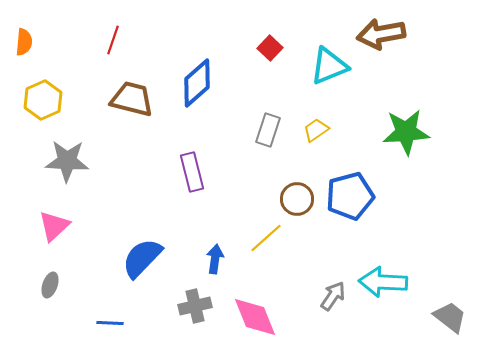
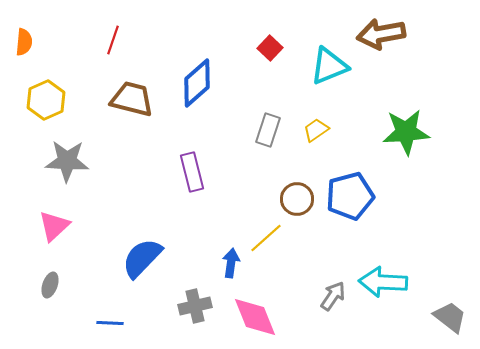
yellow hexagon: moved 3 px right
blue arrow: moved 16 px right, 4 px down
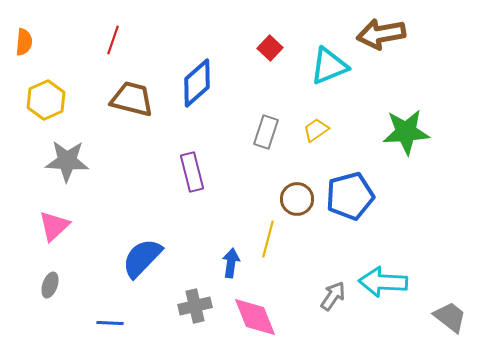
gray rectangle: moved 2 px left, 2 px down
yellow line: moved 2 px right, 1 px down; rotated 33 degrees counterclockwise
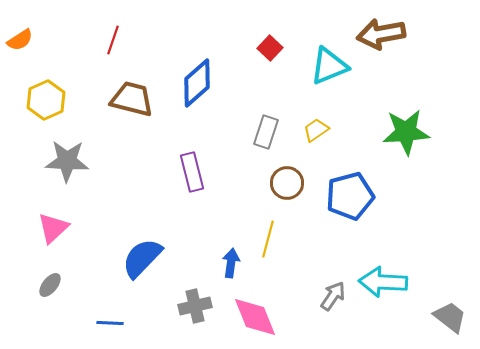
orange semicircle: moved 4 px left, 2 px up; rotated 52 degrees clockwise
brown circle: moved 10 px left, 16 px up
pink triangle: moved 1 px left, 2 px down
gray ellipse: rotated 20 degrees clockwise
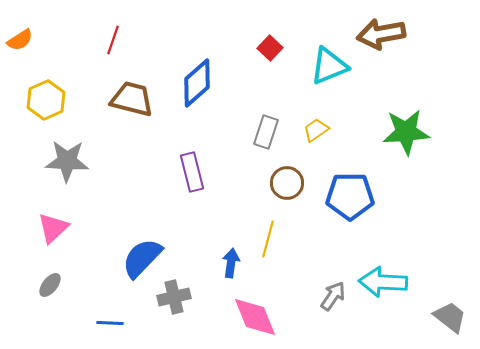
blue pentagon: rotated 15 degrees clockwise
gray cross: moved 21 px left, 9 px up
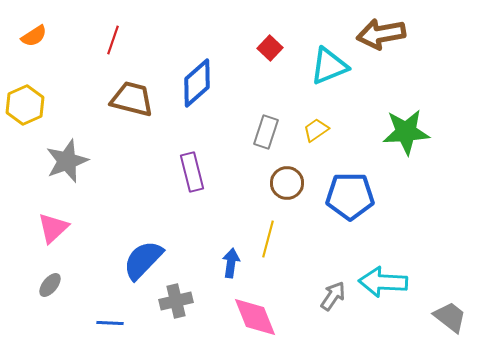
orange semicircle: moved 14 px right, 4 px up
yellow hexagon: moved 21 px left, 5 px down
gray star: rotated 24 degrees counterclockwise
blue semicircle: moved 1 px right, 2 px down
gray cross: moved 2 px right, 4 px down
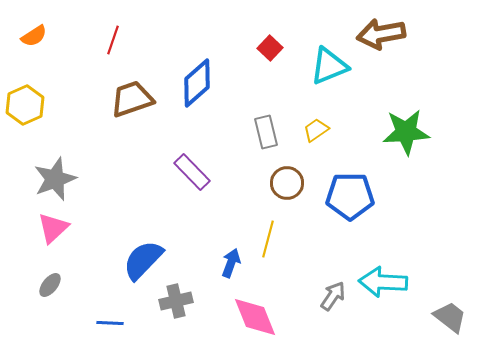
brown trapezoid: rotated 33 degrees counterclockwise
gray rectangle: rotated 32 degrees counterclockwise
gray star: moved 12 px left, 18 px down
purple rectangle: rotated 30 degrees counterclockwise
blue arrow: rotated 12 degrees clockwise
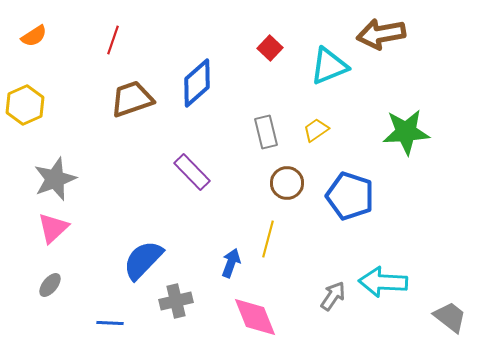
blue pentagon: rotated 18 degrees clockwise
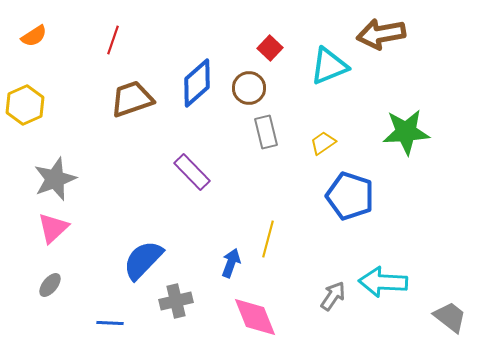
yellow trapezoid: moved 7 px right, 13 px down
brown circle: moved 38 px left, 95 px up
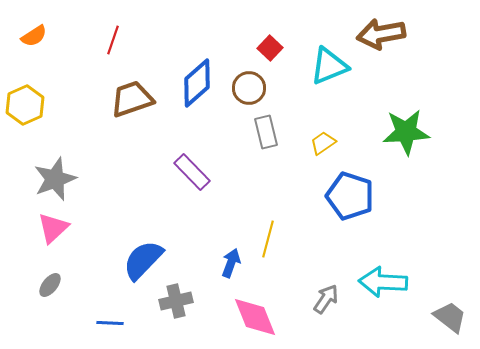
gray arrow: moved 7 px left, 3 px down
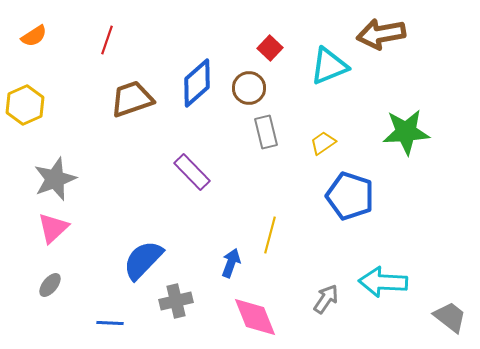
red line: moved 6 px left
yellow line: moved 2 px right, 4 px up
